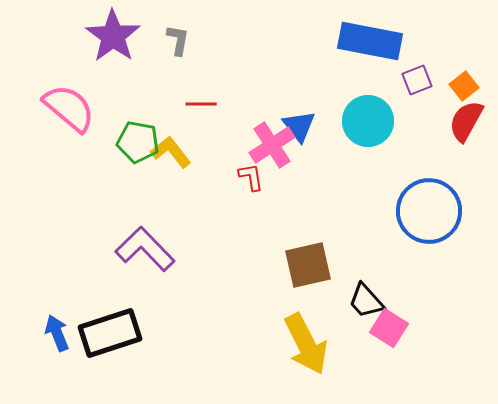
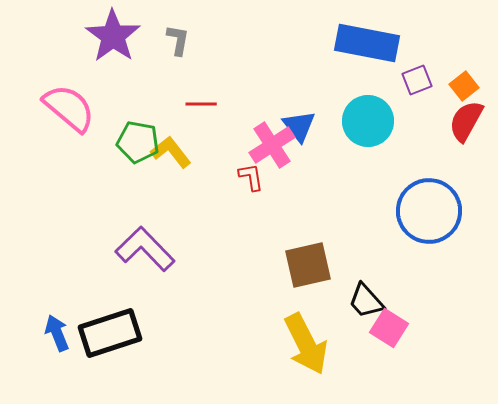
blue rectangle: moved 3 px left, 2 px down
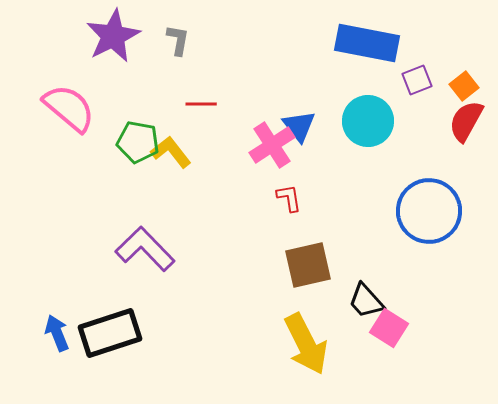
purple star: rotated 10 degrees clockwise
red L-shape: moved 38 px right, 21 px down
